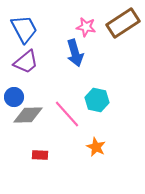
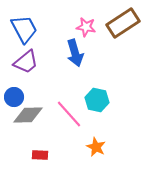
pink line: moved 2 px right
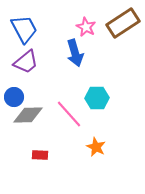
pink star: rotated 18 degrees clockwise
cyan hexagon: moved 2 px up; rotated 15 degrees counterclockwise
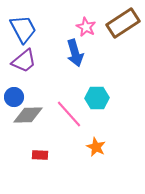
blue trapezoid: moved 1 px left
purple trapezoid: moved 2 px left, 1 px up
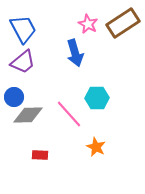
pink star: moved 2 px right, 3 px up
purple trapezoid: moved 1 px left, 1 px down
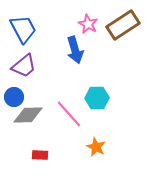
brown rectangle: moved 2 px down
blue arrow: moved 3 px up
purple trapezoid: moved 1 px right, 4 px down
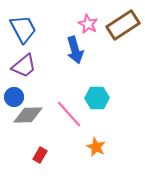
red rectangle: rotated 63 degrees counterclockwise
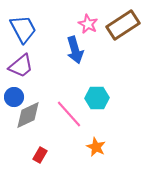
purple trapezoid: moved 3 px left
gray diamond: rotated 24 degrees counterclockwise
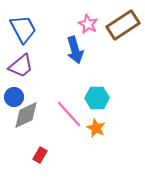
gray diamond: moved 2 px left
orange star: moved 19 px up
